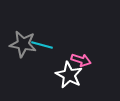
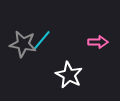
cyan line: moved 5 px up; rotated 65 degrees counterclockwise
pink arrow: moved 17 px right, 18 px up; rotated 18 degrees counterclockwise
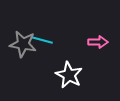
cyan line: rotated 65 degrees clockwise
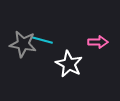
white star: moved 11 px up
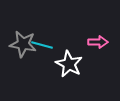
cyan line: moved 5 px down
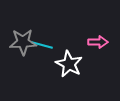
gray star: moved 2 px up; rotated 12 degrees counterclockwise
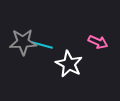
pink arrow: rotated 24 degrees clockwise
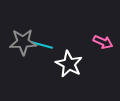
pink arrow: moved 5 px right
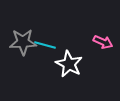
cyan line: moved 3 px right
